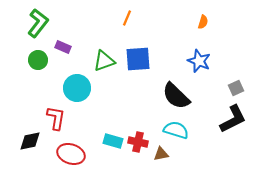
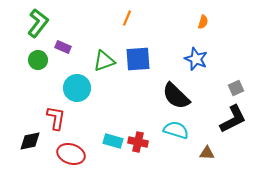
blue star: moved 3 px left, 2 px up
brown triangle: moved 46 px right, 1 px up; rotated 14 degrees clockwise
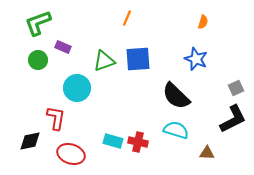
green L-shape: rotated 148 degrees counterclockwise
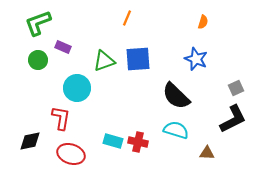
red L-shape: moved 5 px right
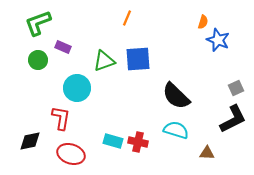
blue star: moved 22 px right, 19 px up
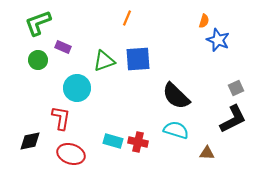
orange semicircle: moved 1 px right, 1 px up
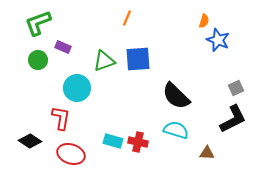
black diamond: rotated 45 degrees clockwise
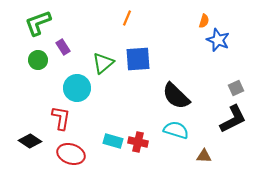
purple rectangle: rotated 35 degrees clockwise
green triangle: moved 1 px left, 2 px down; rotated 20 degrees counterclockwise
brown triangle: moved 3 px left, 3 px down
